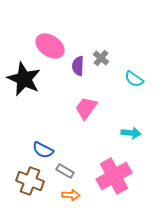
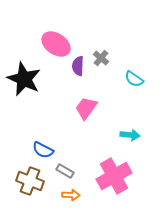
pink ellipse: moved 6 px right, 2 px up
cyan arrow: moved 1 px left, 2 px down
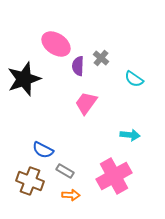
black star: rotated 28 degrees clockwise
pink trapezoid: moved 5 px up
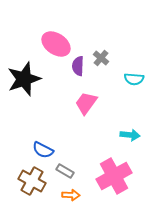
cyan semicircle: rotated 30 degrees counterclockwise
brown cross: moved 2 px right; rotated 8 degrees clockwise
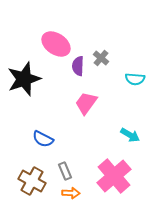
cyan semicircle: moved 1 px right
cyan arrow: rotated 24 degrees clockwise
blue semicircle: moved 11 px up
gray rectangle: rotated 36 degrees clockwise
pink cross: rotated 12 degrees counterclockwise
orange arrow: moved 2 px up
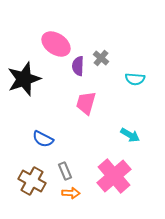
pink trapezoid: rotated 20 degrees counterclockwise
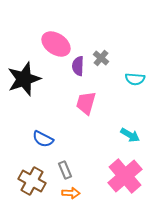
gray rectangle: moved 1 px up
pink cross: moved 11 px right
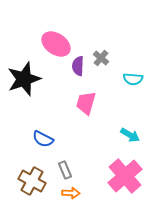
cyan semicircle: moved 2 px left
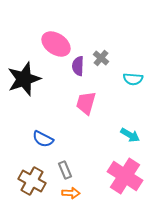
pink cross: rotated 16 degrees counterclockwise
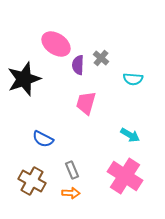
purple semicircle: moved 1 px up
gray rectangle: moved 7 px right
